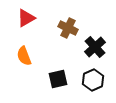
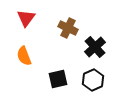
red triangle: rotated 24 degrees counterclockwise
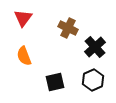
red triangle: moved 3 px left
black square: moved 3 px left, 3 px down
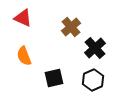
red triangle: rotated 42 degrees counterclockwise
brown cross: moved 3 px right, 1 px up; rotated 24 degrees clockwise
black cross: moved 1 px down
black square: moved 1 px left, 4 px up
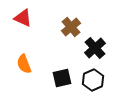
orange semicircle: moved 8 px down
black square: moved 8 px right
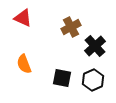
brown cross: rotated 12 degrees clockwise
black cross: moved 2 px up
black square: rotated 24 degrees clockwise
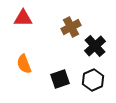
red triangle: rotated 24 degrees counterclockwise
black square: moved 2 px left, 1 px down; rotated 30 degrees counterclockwise
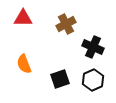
brown cross: moved 5 px left, 3 px up
black cross: moved 2 px left, 1 px down; rotated 25 degrees counterclockwise
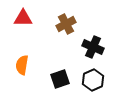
orange semicircle: moved 2 px left, 1 px down; rotated 30 degrees clockwise
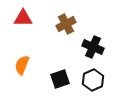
orange semicircle: rotated 12 degrees clockwise
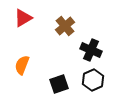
red triangle: rotated 30 degrees counterclockwise
brown cross: moved 1 px left, 2 px down; rotated 12 degrees counterclockwise
black cross: moved 2 px left, 3 px down
black square: moved 1 px left, 5 px down
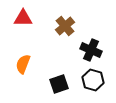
red triangle: rotated 30 degrees clockwise
orange semicircle: moved 1 px right, 1 px up
black hexagon: rotated 20 degrees counterclockwise
